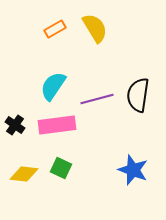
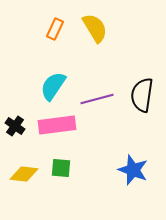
orange rectangle: rotated 35 degrees counterclockwise
black semicircle: moved 4 px right
black cross: moved 1 px down
green square: rotated 20 degrees counterclockwise
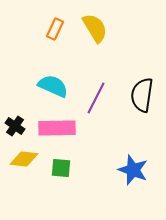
cyan semicircle: rotated 80 degrees clockwise
purple line: moved 1 px left, 1 px up; rotated 48 degrees counterclockwise
pink rectangle: moved 3 px down; rotated 6 degrees clockwise
yellow diamond: moved 15 px up
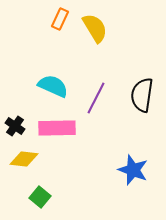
orange rectangle: moved 5 px right, 10 px up
green square: moved 21 px left, 29 px down; rotated 35 degrees clockwise
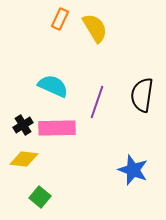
purple line: moved 1 px right, 4 px down; rotated 8 degrees counterclockwise
black cross: moved 8 px right, 1 px up; rotated 24 degrees clockwise
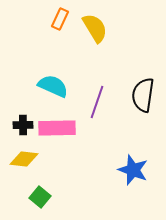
black semicircle: moved 1 px right
black cross: rotated 30 degrees clockwise
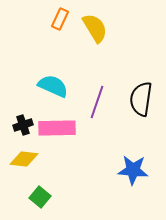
black semicircle: moved 2 px left, 4 px down
black cross: rotated 18 degrees counterclockwise
blue star: rotated 16 degrees counterclockwise
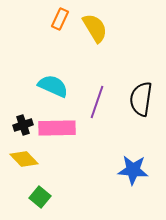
yellow diamond: rotated 40 degrees clockwise
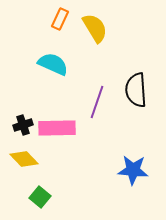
cyan semicircle: moved 22 px up
black semicircle: moved 5 px left, 9 px up; rotated 12 degrees counterclockwise
